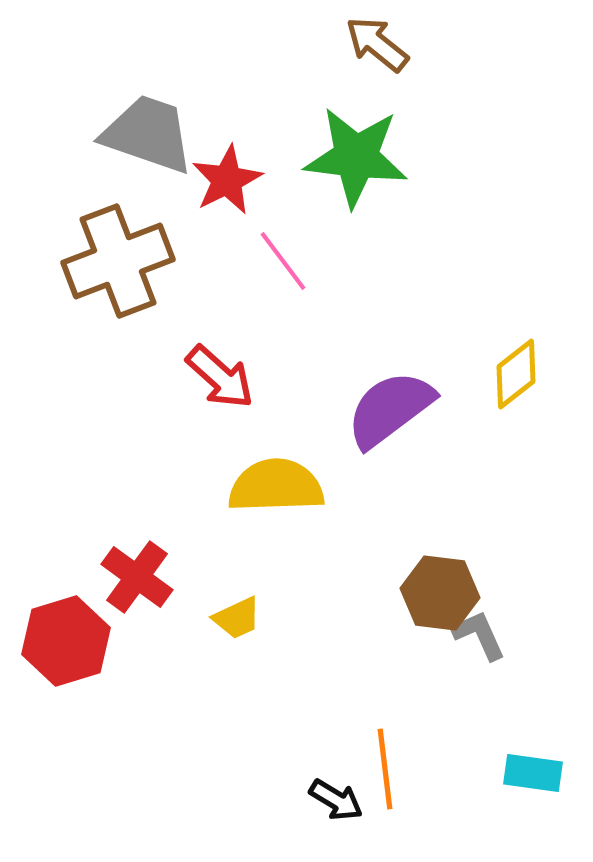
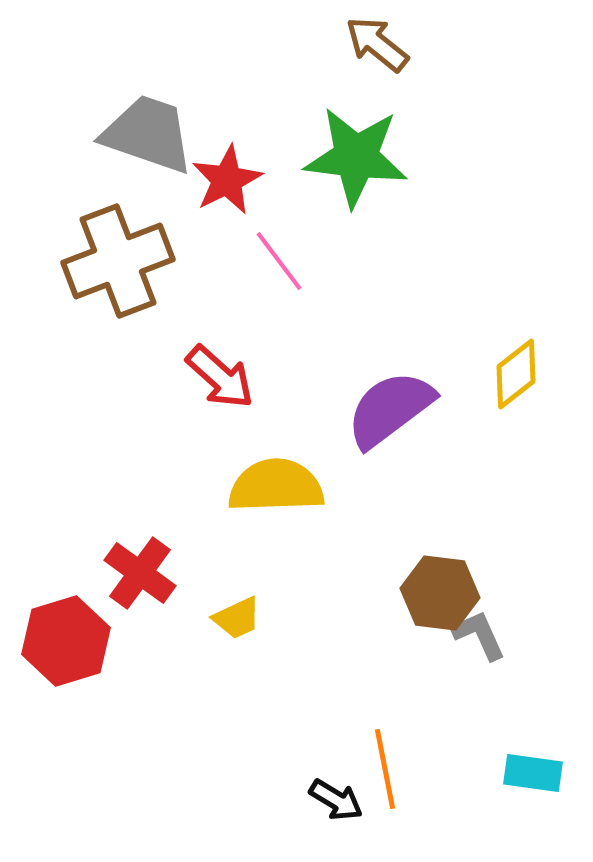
pink line: moved 4 px left
red cross: moved 3 px right, 4 px up
orange line: rotated 4 degrees counterclockwise
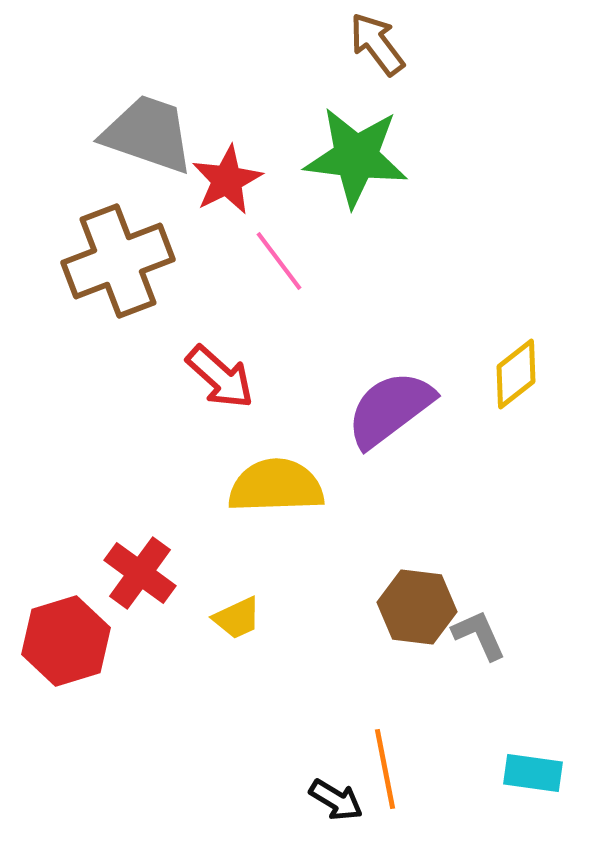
brown arrow: rotated 14 degrees clockwise
brown hexagon: moved 23 px left, 14 px down
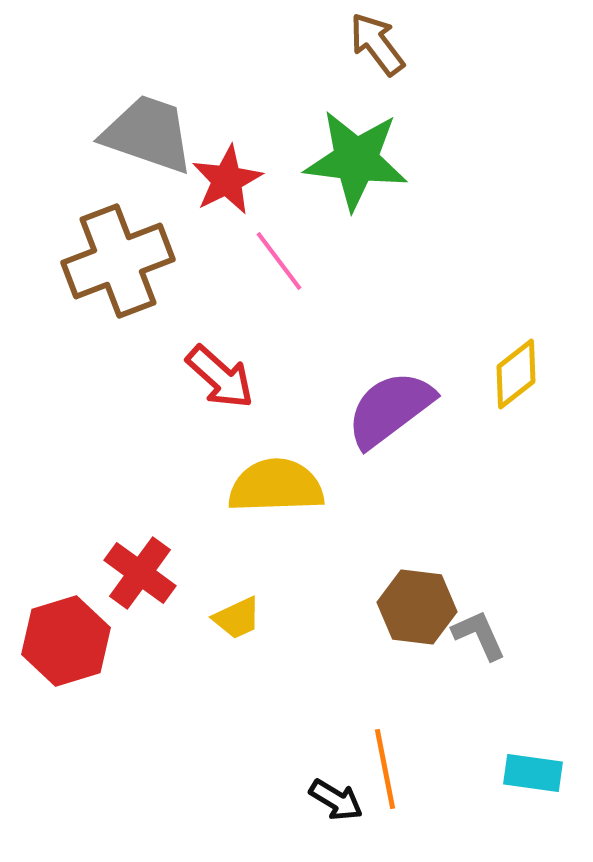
green star: moved 3 px down
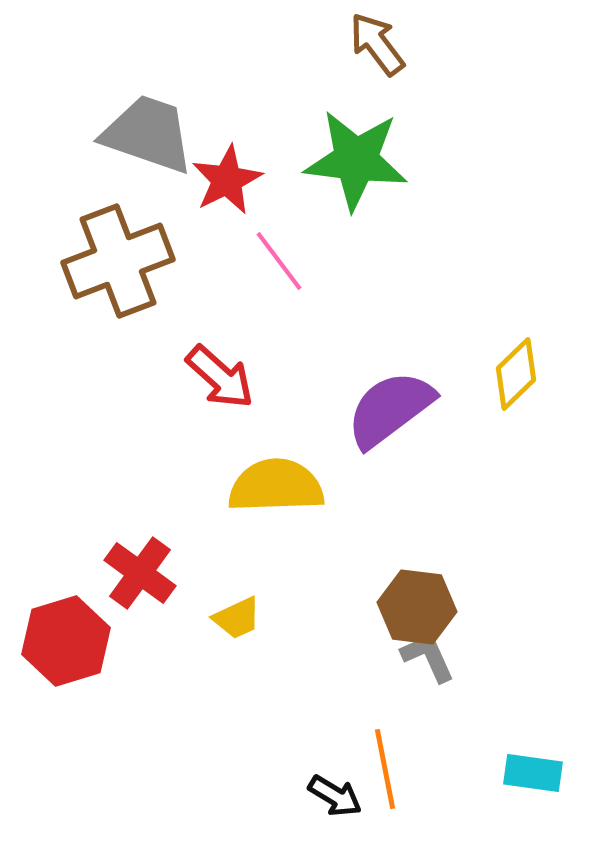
yellow diamond: rotated 6 degrees counterclockwise
gray L-shape: moved 51 px left, 22 px down
black arrow: moved 1 px left, 4 px up
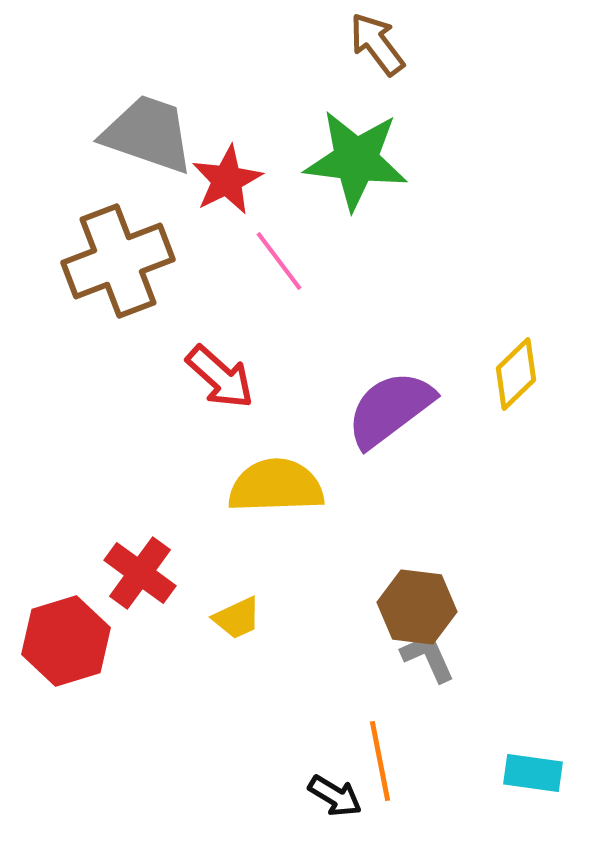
orange line: moved 5 px left, 8 px up
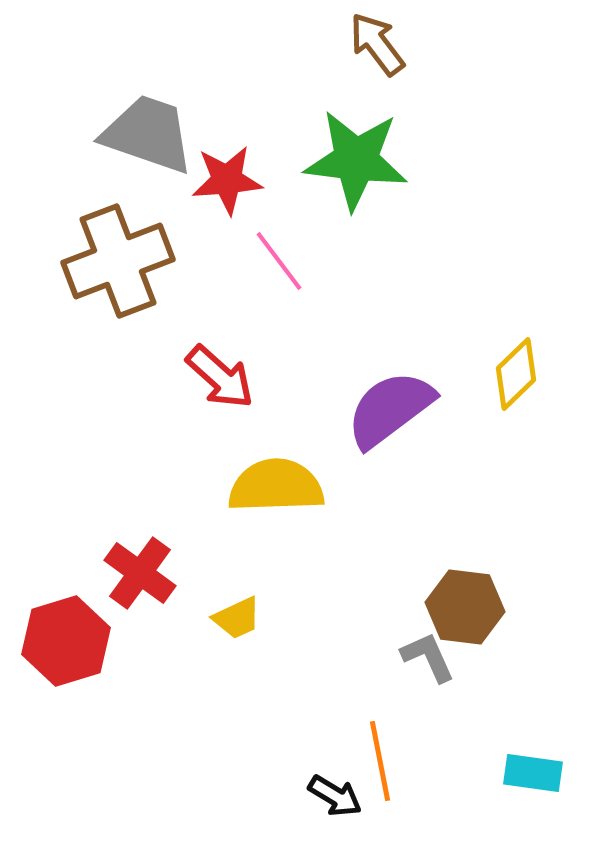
red star: rotated 22 degrees clockwise
brown hexagon: moved 48 px right
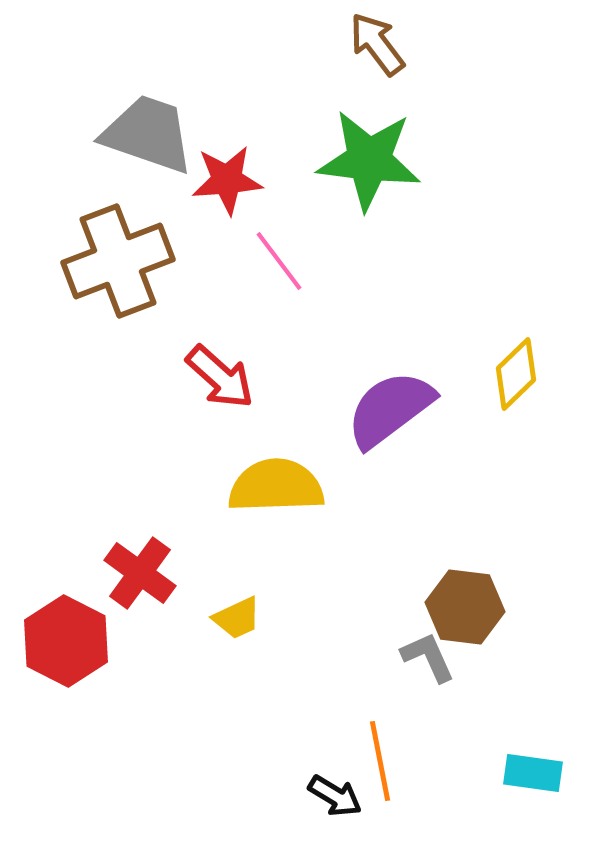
green star: moved 13 px right
red hexagon: rotated 16 degrees counterclockwise
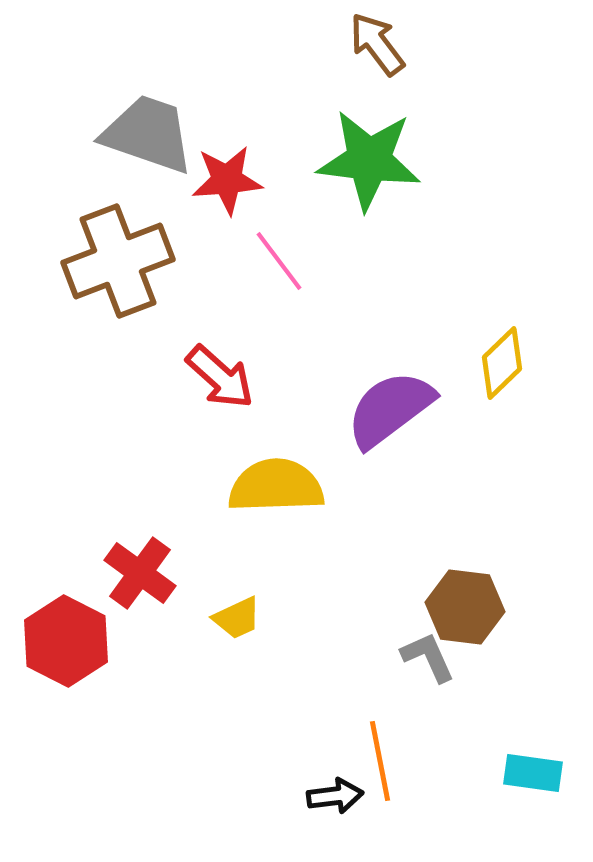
yellow diamond: moved 14 px left, 11 px up
black arrow: rotated 38 degrees counterclockwise
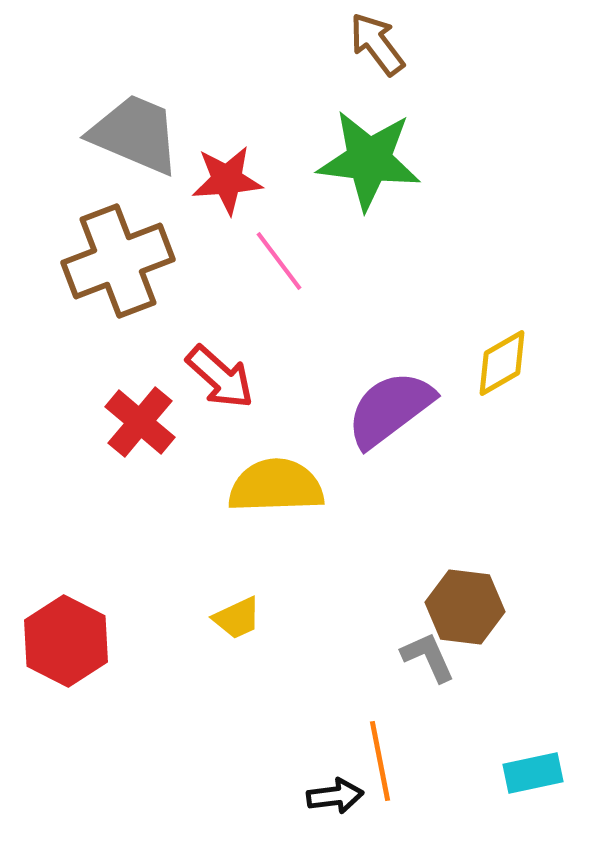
gray trapezoid: moved 13 px left; rotated 4 degrees clockwise
yellow diamond: rotated 14 degrees clockwise
red cross: moved 151 px up; rotated 4 degrees clockwise
cyan rectangle: rotated 20 degrees counterclockwise
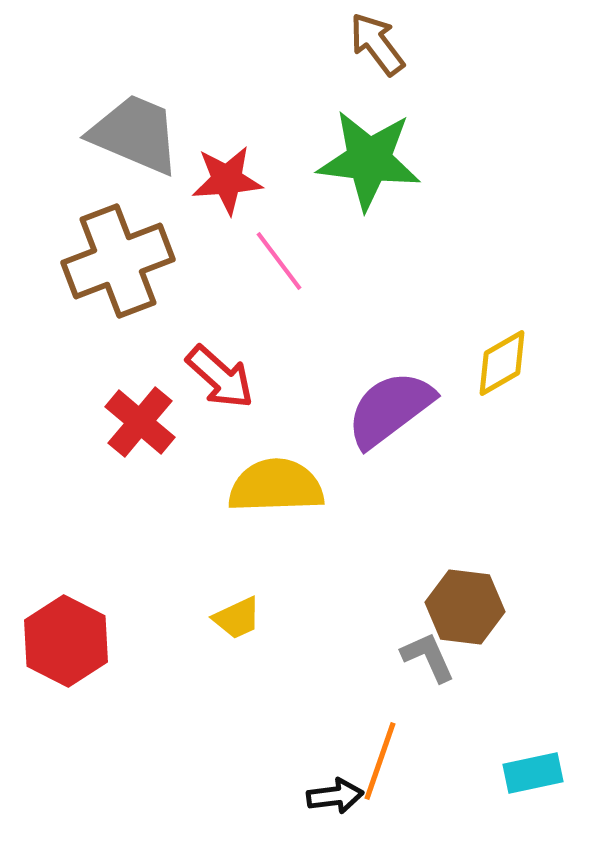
orange line: rotated 30 degrees clockwise
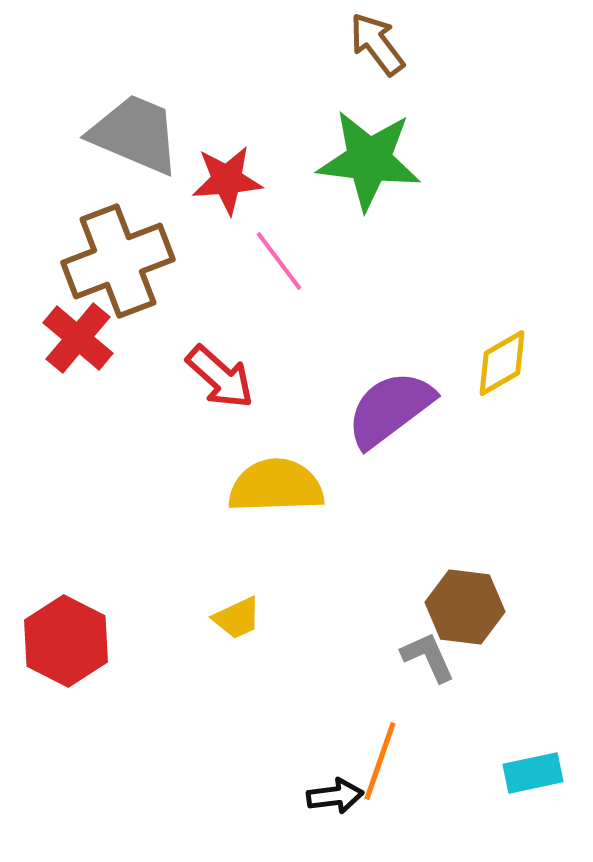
red cross: moved 62 px left, 84 px up
